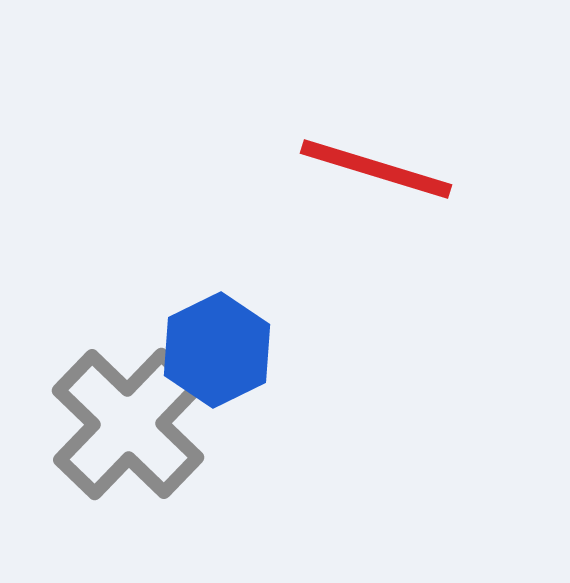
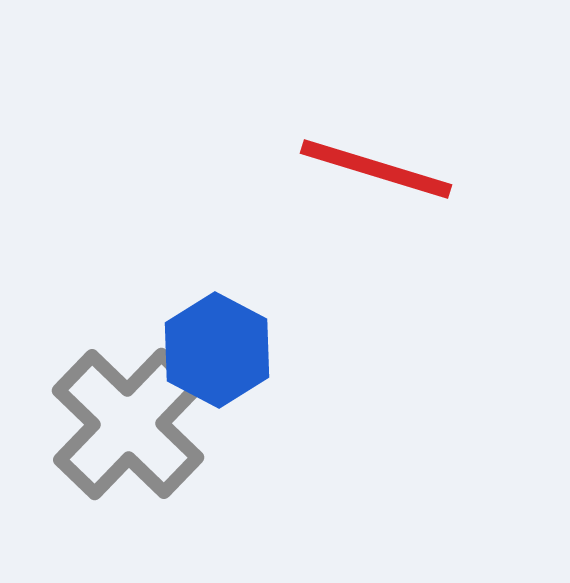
blue hexagon: rotated 6 degrees counterclockwise
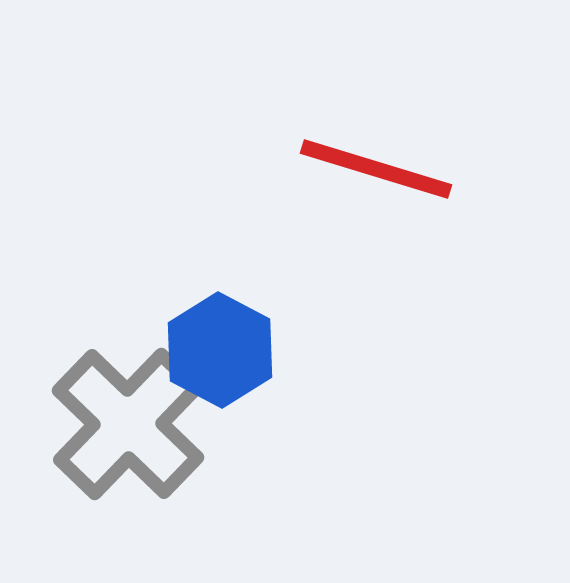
blue hexagon: moved 3 px right
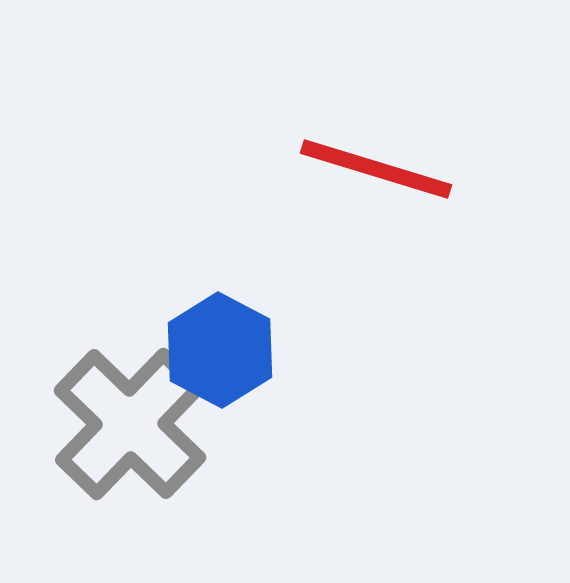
gray cross: moved 2 px right
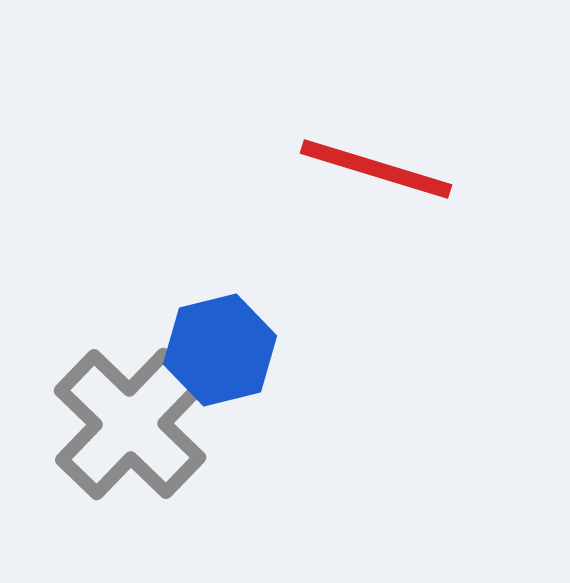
blue hexagon: rotated 18 degrees clockwise
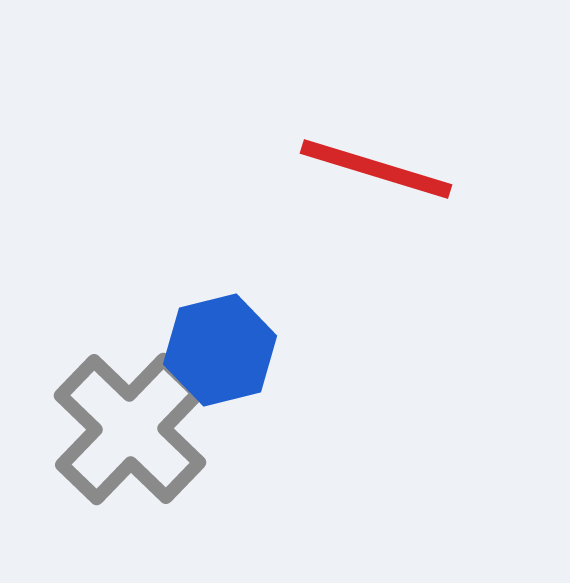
gray cross: moved 5 px down
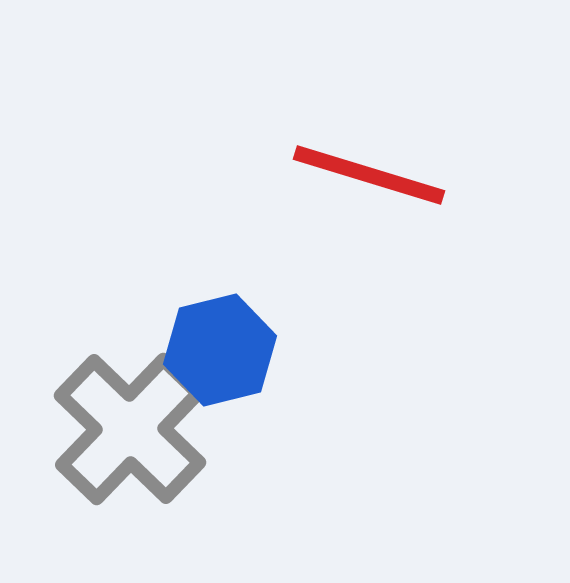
red line: moved 7 px left, 6 px down
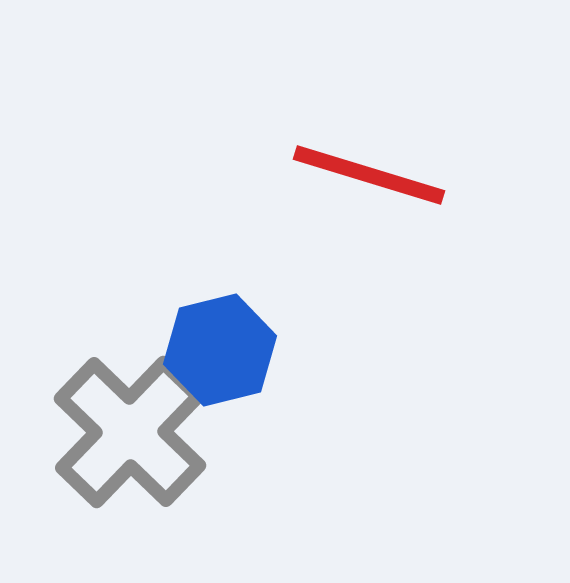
gray cross: moved 3 px down
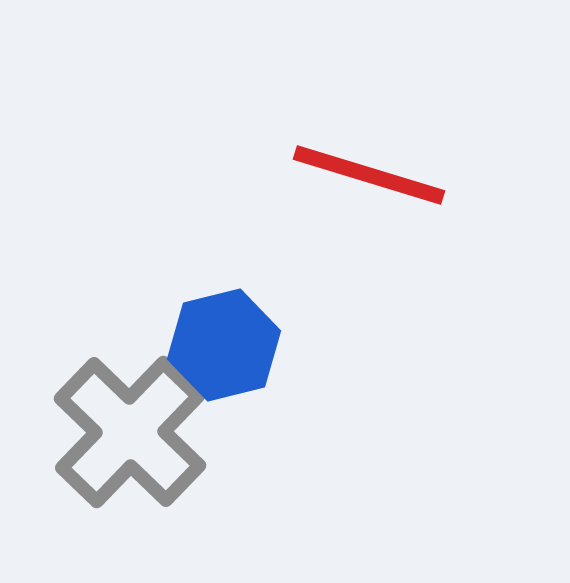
blue hexagon: moved 4 px right, 5 px up
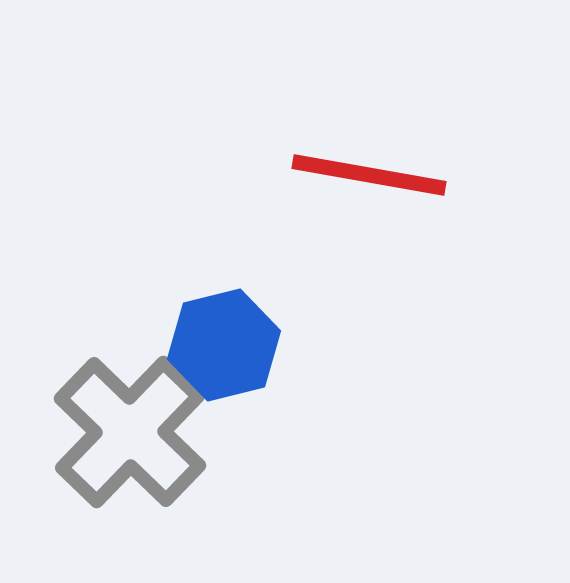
red line: rotated 7 degrees counterclockwise
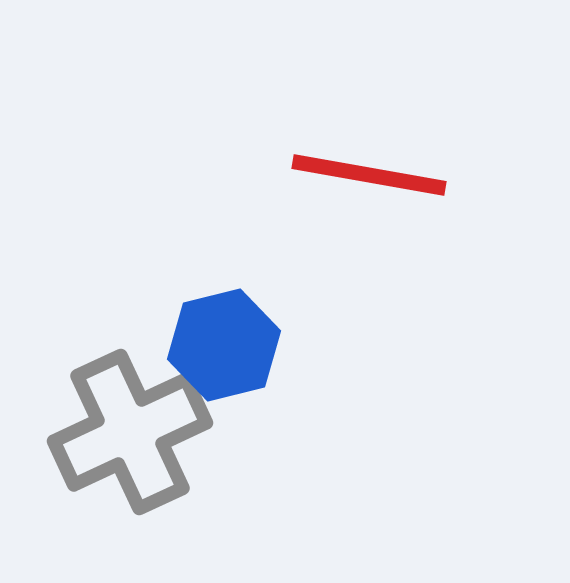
gray cross: rotated 21 degrees clockwise
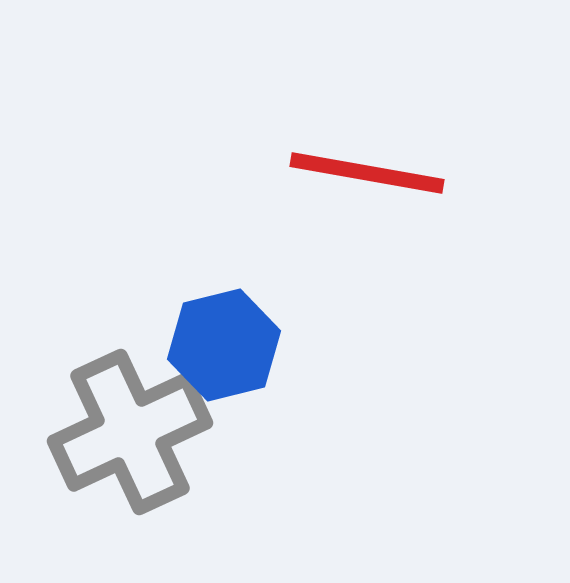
red line: moved 2 px left, 2 px up
